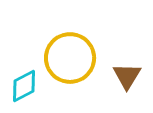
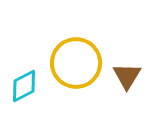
yellow circle: moved 6 px right, 5 px down
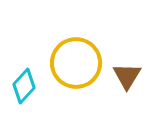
cyan diamond: rotated 20 degrees counterclockwise
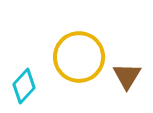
yellow circle: moved 3 px right, 6 px up
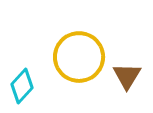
cyan diamond: moved 2 px left
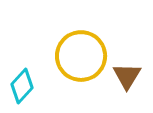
yellow circle: moved 2 px right, 1 px up
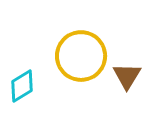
cyan diamond: rotated 16 degrees clockwise
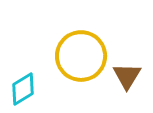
cyan diamond: moved 1 px right, 3 px down
